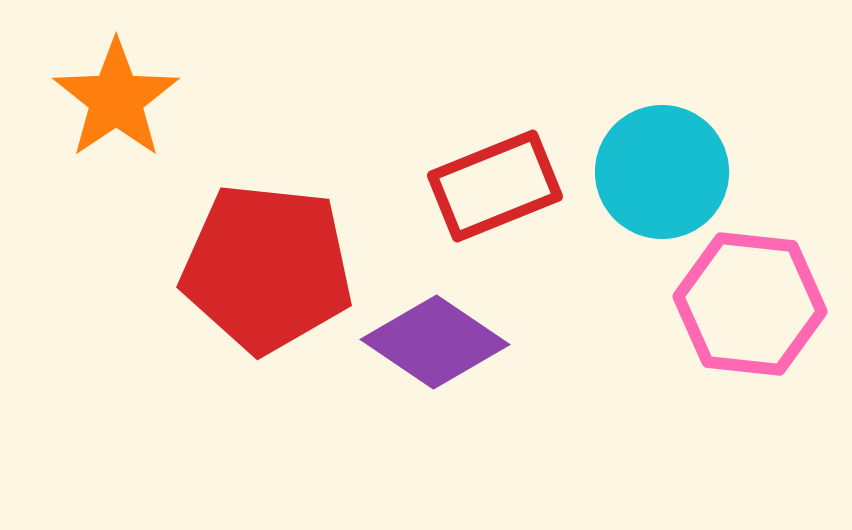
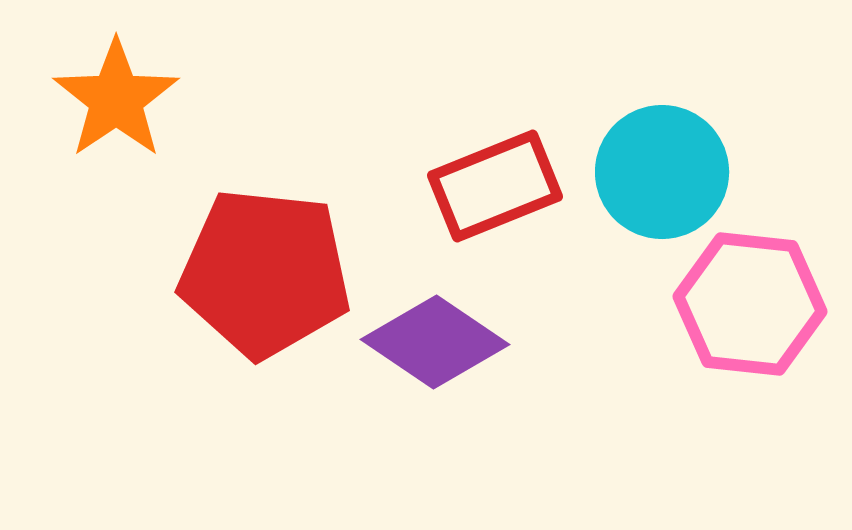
red pentagon: moved 2 px left, 5 px down
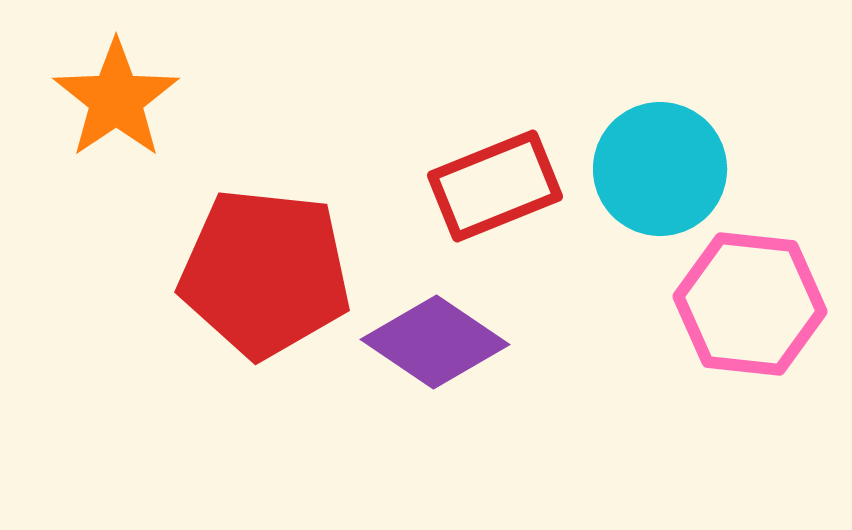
cyan circle: moved 2 px left, 3 px up
